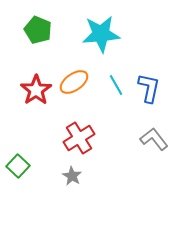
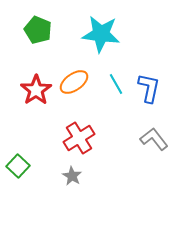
cyan star: rotated 12 degrees clockwise
cyan line: moved 1 px up
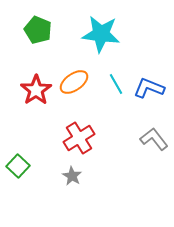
blue L-shape: rotated 80 degrees counterclockwise
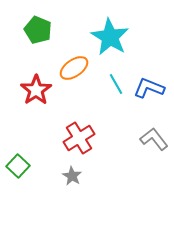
cyan star: moved 9 px right, 3 px down; rotated 24 degrees clockwise
orange ellipse: moved 14 px up
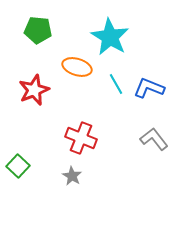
green pentagon: rotated 16 degrees counterclockwise
orange ellipse: moved 3 px right, 1 px up; rotated 52 degrees clockwise
red star: moved 2 px left; rotated 12 degrees clockwise
red cross: moved 2 px right; rotated 36 degrees counterclockwise
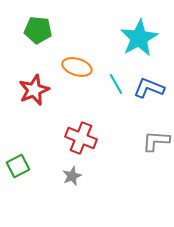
cyan star: moved 29 px right, 1 px down; rotated 12 degrees clockwise
gray L-shape: moved 2 px right, 2 px down; rotated 48 degrees counterclockwise
green square: rotated 20 degrees clockwise
gray star: rotated 18 degrees clockwise
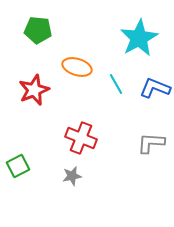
blue L-shape: moved 6 px right
gray L-shape: moved 5 px left, 2 px down
gray star: rotated 12 degrees clockwise
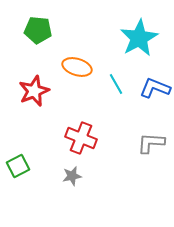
red star: moved 1 px down
